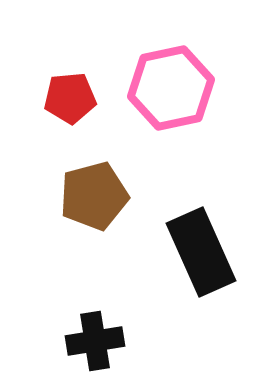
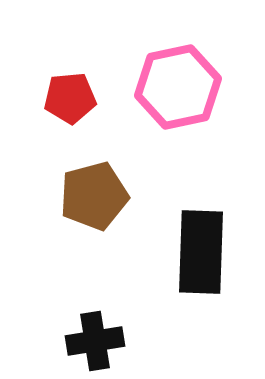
pink hexagon: moved 7 px right, 1 px up
black rectangle: rotated 26 degrees clockwise
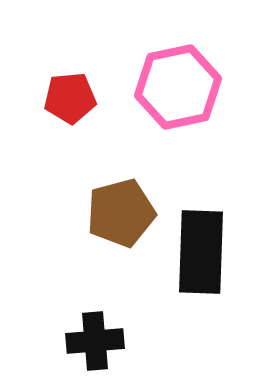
brown pentagon: moved 27 px right, 17 px down
black cross: rotated 4 degrees clockwise
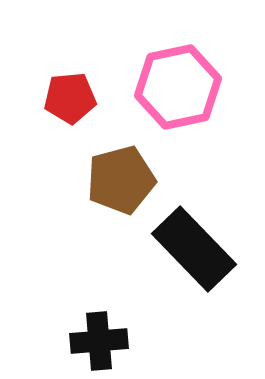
brown pentagon: moved 33 px up
black rectangle: moved 7 px left, 3 px up; rotated 46 degrees counterclockwise
black cross: moved 4 px right
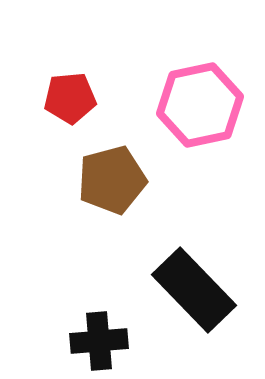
pink hexagon: moved 22 px right, 18 px down
brown pentagon: moved 9 px left
black rectangle: moved 41 px down
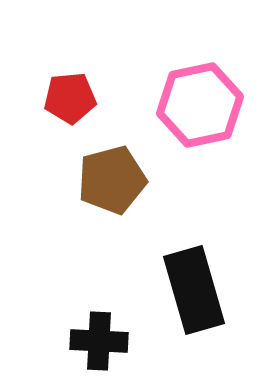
black rectangle: rotated 28 degrees clockwise
black cross: rotated 8 degrees clockwise
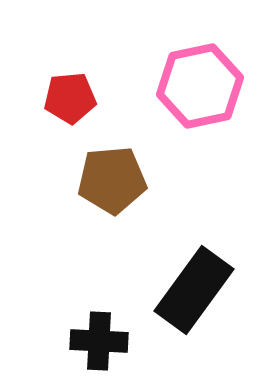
pink hexagon: moved 19 px up
brown pentagon: rotated 10 degrees clockwise
black rectangle: rotated 52 degrees clockwise
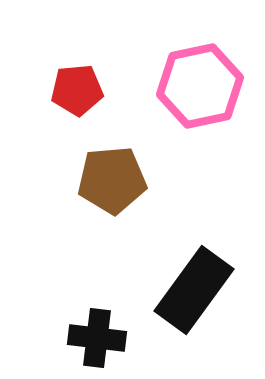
red pentagon: moved 7 px right, 8 px up
black cross: moved 2 px left, 3 px up; rotated 4 degrees clockwise
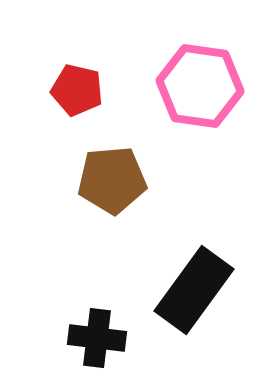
pink hexagon: rotated 20 degrees clockwise
red pentagon: rotated 18 degrees clockwise
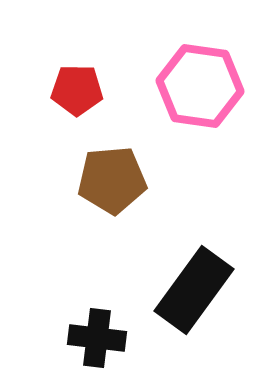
red pentagon: rotated 12 degrees counterclockwise
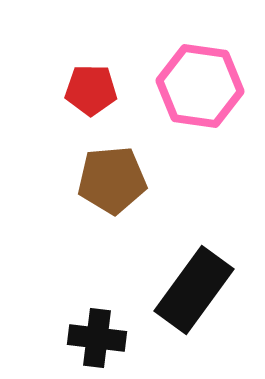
red pentagon: moved 14 px right
